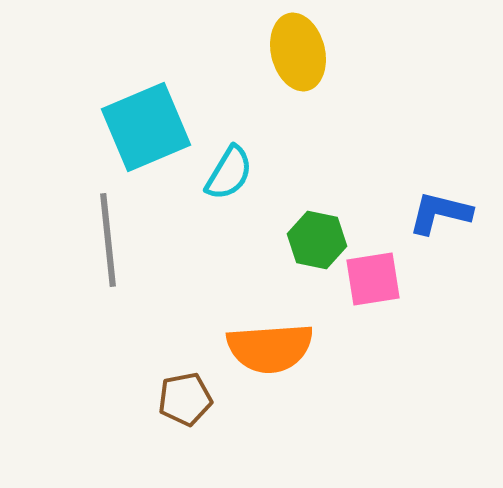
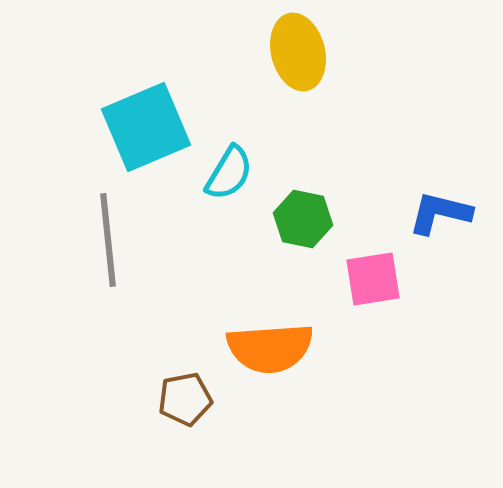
green hexagon: moved 14 px left, 21 px up
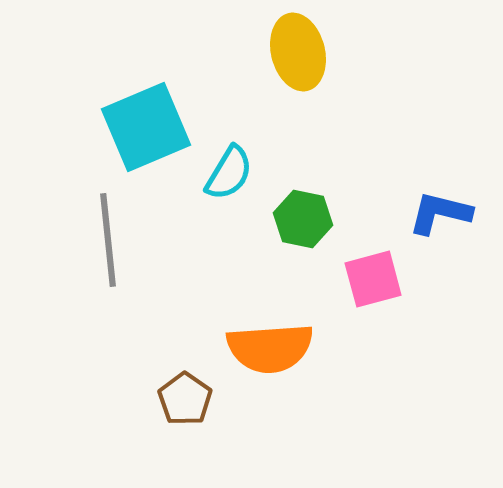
pink square: rotated 6 degrees counterclockwise
brown pentagon: rotated 26 degrees counterclockwise
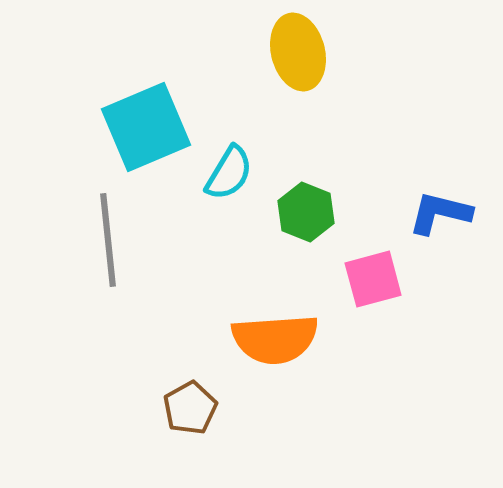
green hexagon: moved 3 px right, 7 px up; rotated 10 degrees clockwise
orange semicircle: moved 5 px right, 9 px up
brown pentagon: moved 5 px right, 9 px down; rotated 8 degrees clockwise
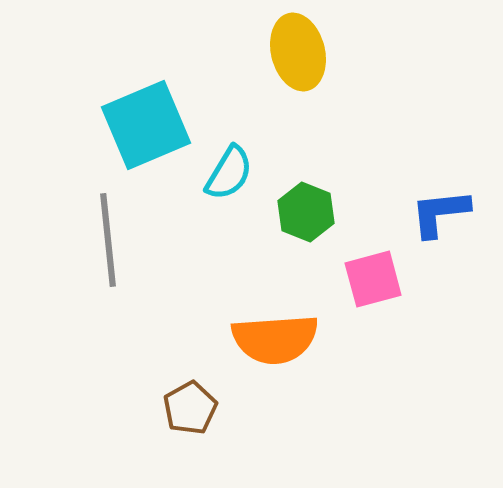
cyan square: moved 2 px up
blue L-shape: rotated 20 degrees counterclockwise
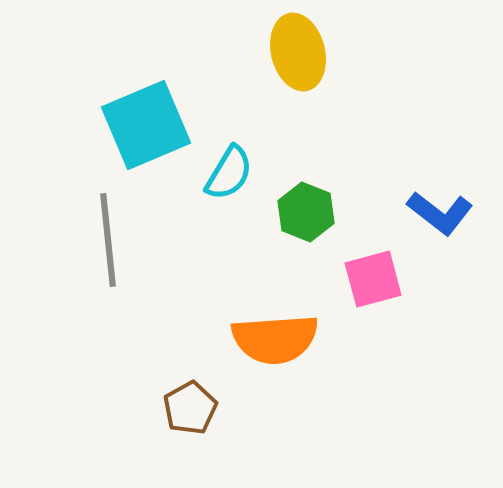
blue L-shape: rotated 136 degrees counterclockwise
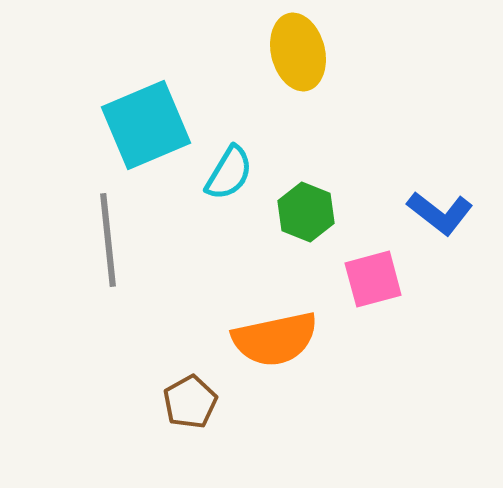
orange semicircle: rotated 8 degrees counterclockwise
brown pentagon: moved 6 px up
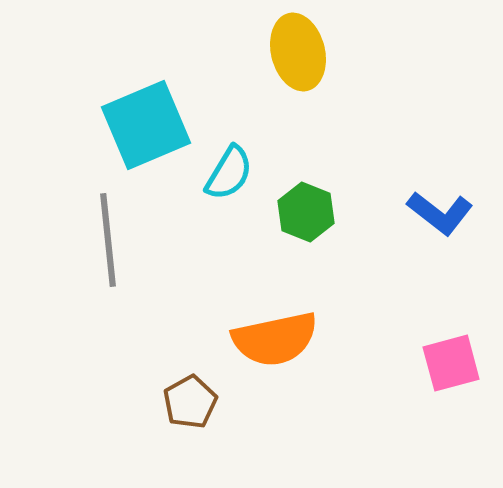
pink square: moved 78 px right, 84 px down
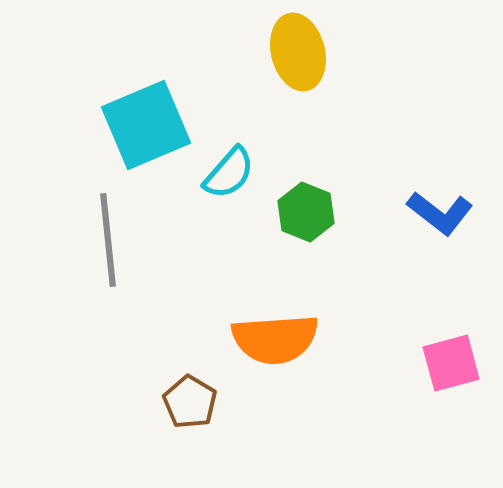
cyan semicircle: rotated 10 degrees clockwise
orange semicircle: rotated 8 degrees clockwise
brown pentagon: rotated 12 degrees counterclockwise
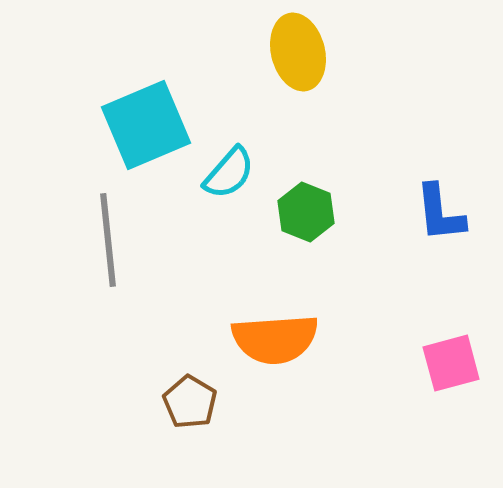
blue L-shape: rotated 46 degrees clockwise
